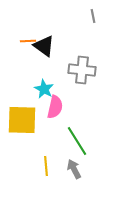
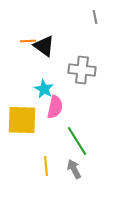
gray line: moved 2 px right, 1 px down
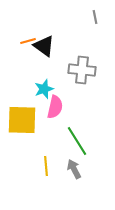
orange line: rotated 14 degrees counterclockwise
cyan star: rotated 24 degrees clockwise
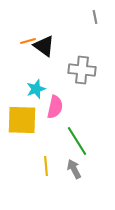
cyan star: moved 8 px left
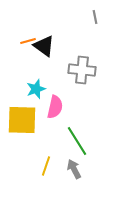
yellow line: rotated 24 degrees clockwise
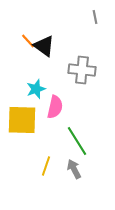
orange line: rotated 63 degrees clockwise
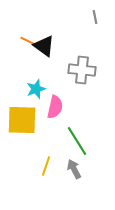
orange line: rotated 21 degrees counterclockwise
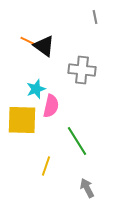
pink semicircle: moved 4 px left, 1 px up
gray arrow: moved 13 px right, 19 px down
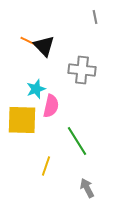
black triangle: rotated 10 degrees clockwise
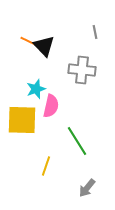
gray line: moved 15 px down
gray arrow: rotated 114 degrees counterclockwise
